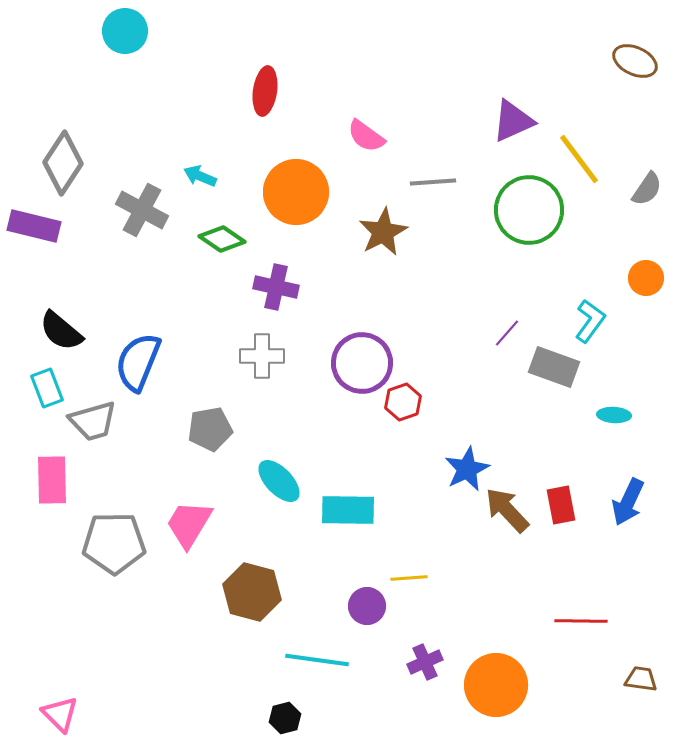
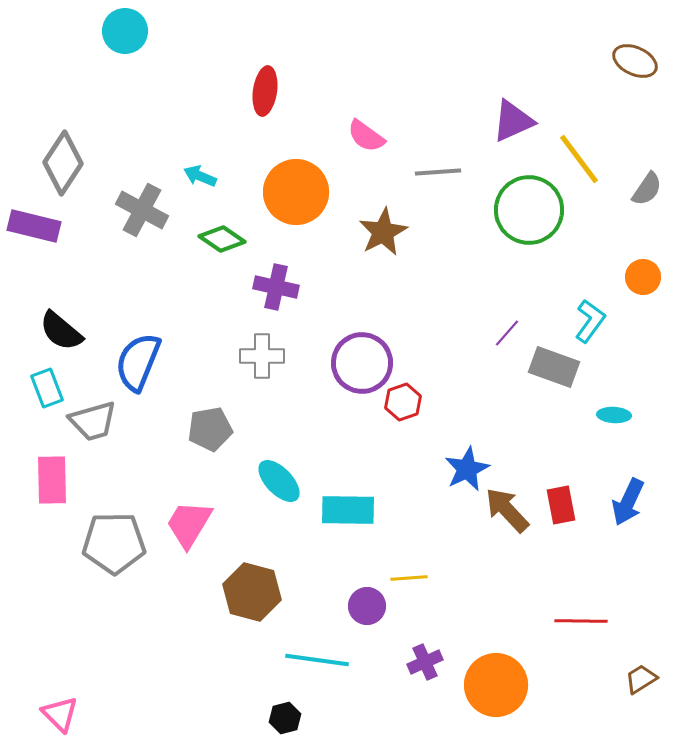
gray line at (433, 182): moved 5 px right, 10 px up
orange circle at (646, 278): moved 3 px left, 1 px up
brown trapezoid at (641, 679): rotated 40 degrees counterclockwise
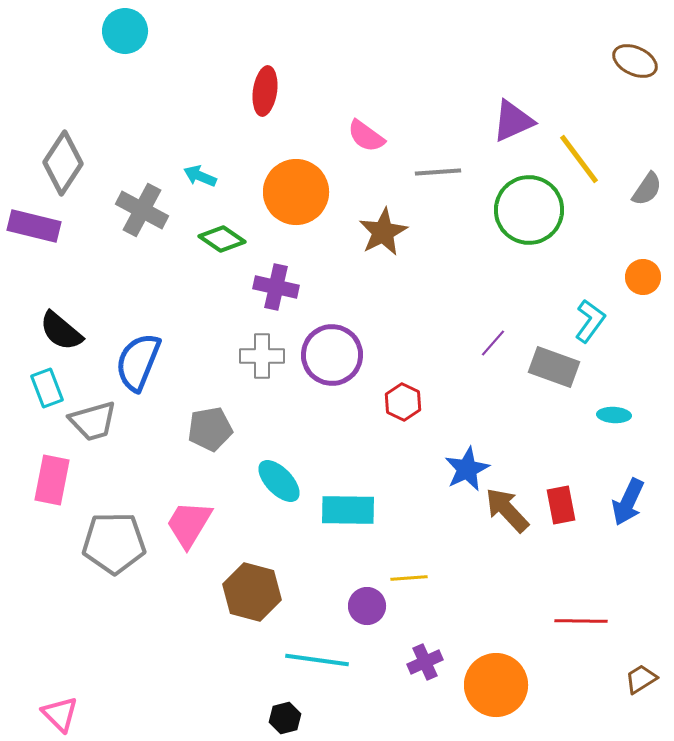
purple line at (507, 333): moved 14 px left, 10 px down
purple circle at (362, 363): moved 30 px left, 8 px up
red hexagon at (403, 402): rotated 15 degrees counterclockwise
pink rectangle at (52, 480): rotated 12 degrees clockwise
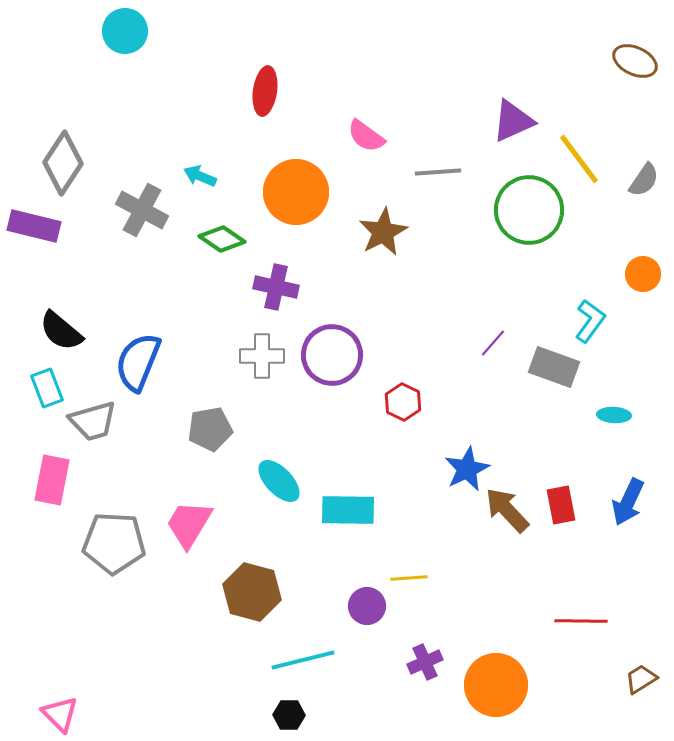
gray semicircle at (647, 189): moved 3 px left, 9 px up
orange circle at (643, 277): moved 3 px up
gray pentagon at (114, 543): rotated 4 degrees clockwise
cyan line at (317, 660): moved 14 px left; rotated 22 degrees counterclockwise
black hexagon at (285, 718): moved 4 px right, 3 px up; rotated 16 degrees clockwise
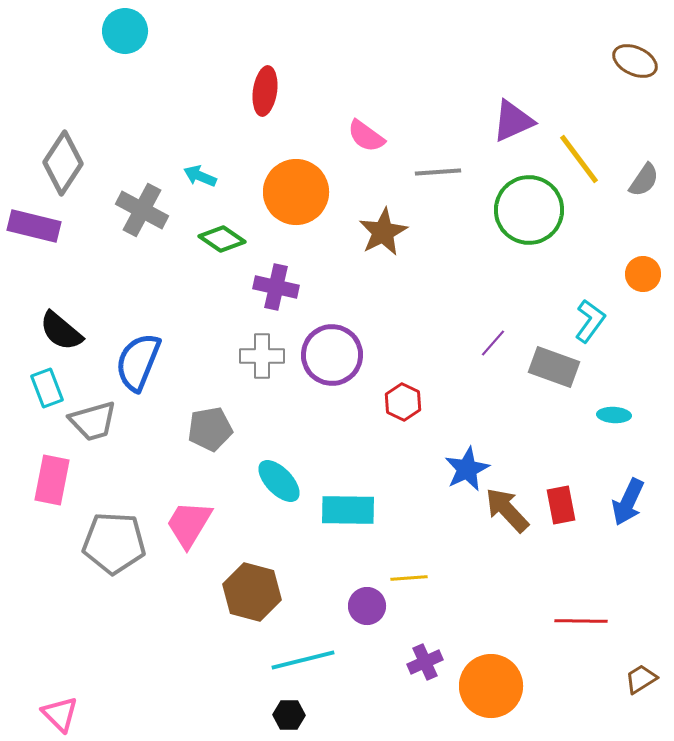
orange circle at (496, 685): moved 5 px left, 1 px down
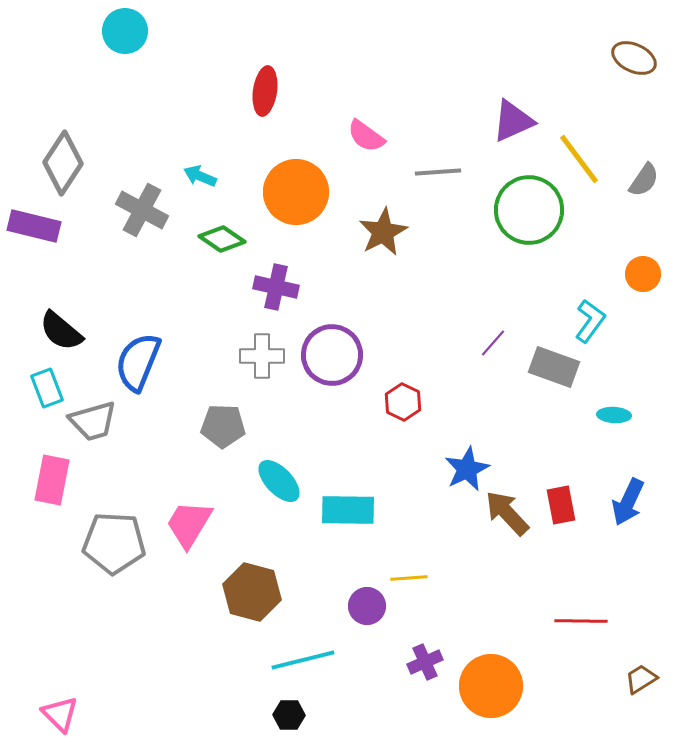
brown ellipse at (635, 61): moved 1 px left, 3 px up
gray pentagon at (210, 429): moved 13 px right, 3 px up; rotated 12 degrees clockwise
brown arrow at (507, 510): moved 3 px down
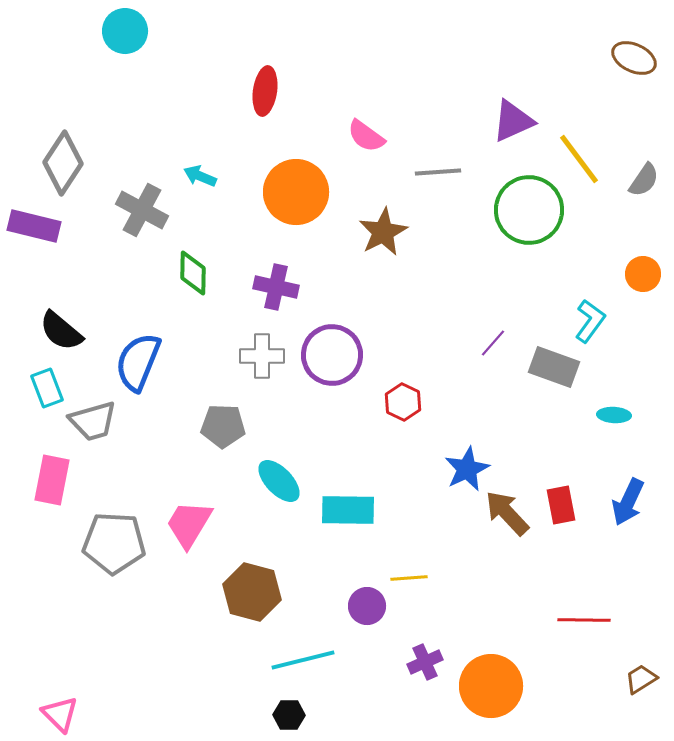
green diamond at (222, 239): moved 29 px left, 34 px down; rotated 57 degrees clockwise
red line at (581, 621): moved 3 px right, 1 px up
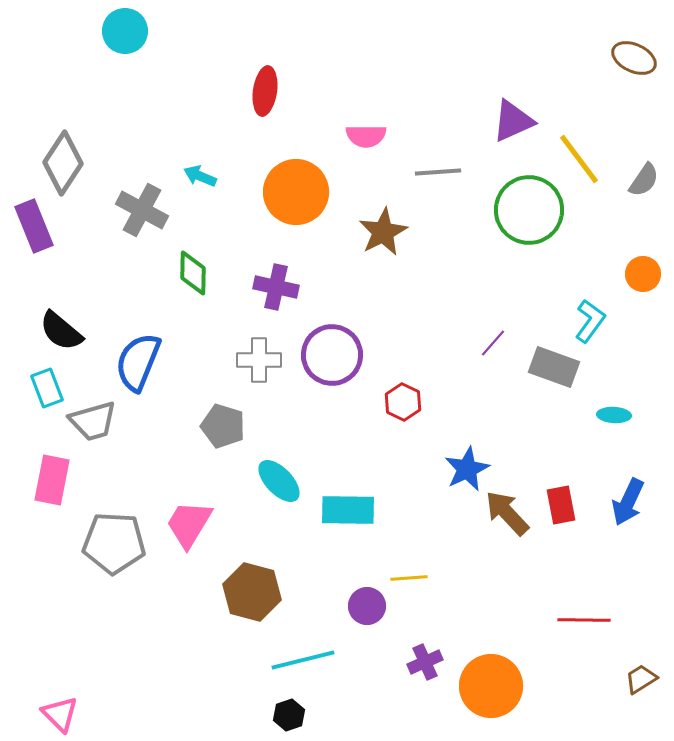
pink semicircle at (366, 136): rotated 36 degrees counterclockwise
purple rectangle at (34, 226): rotated 54 degrees clockwise
gray cross at (262, 356): moved 3 px left, 4 px down
gray pentagon at (223, 426): rotated 15 degrees clockwise
black hexagon at (289, 715): rotated 20 degrees counterclockwise
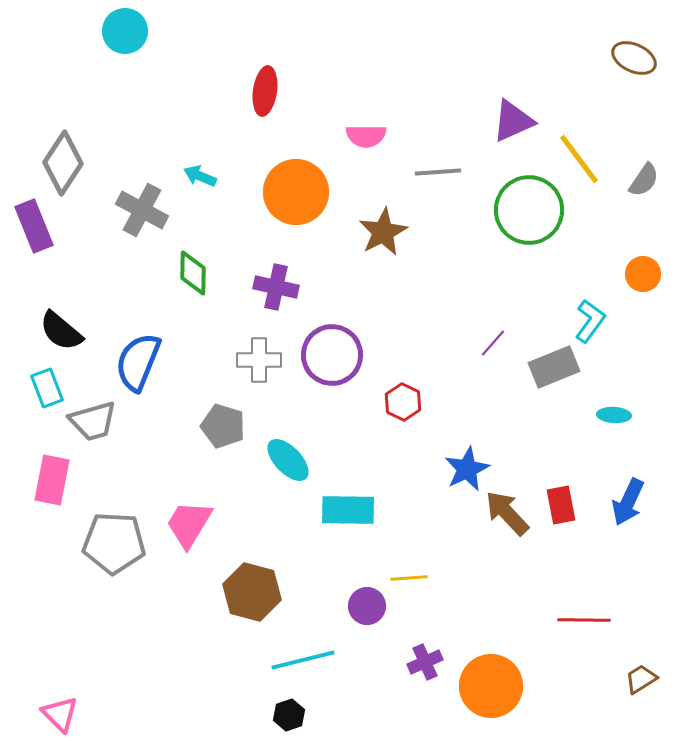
gray rectangle at (554, 367): rotated 42 degrees counterclockwise
cyan ellipse at (279, 481): moved 9 px right, 21 px up
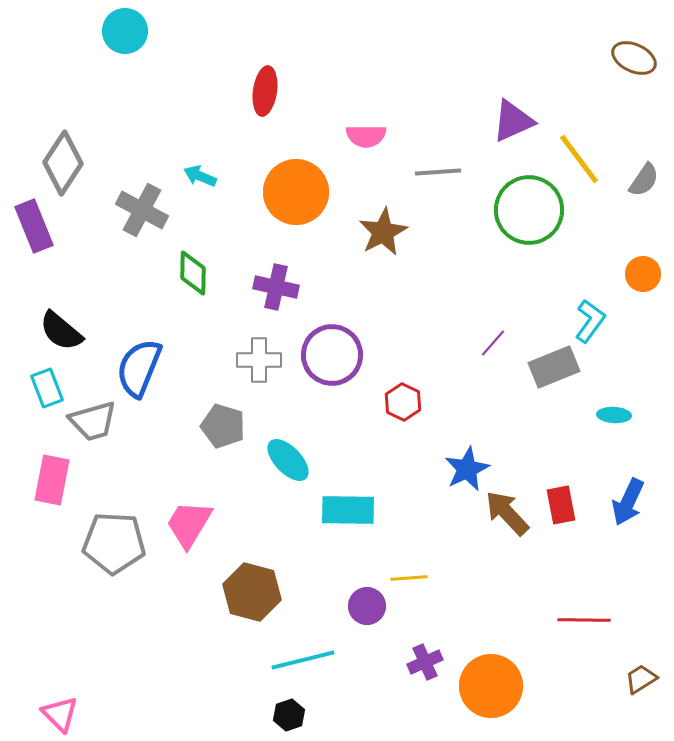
blue semicircle at (138, 362): moved 1 px right, 6 px down
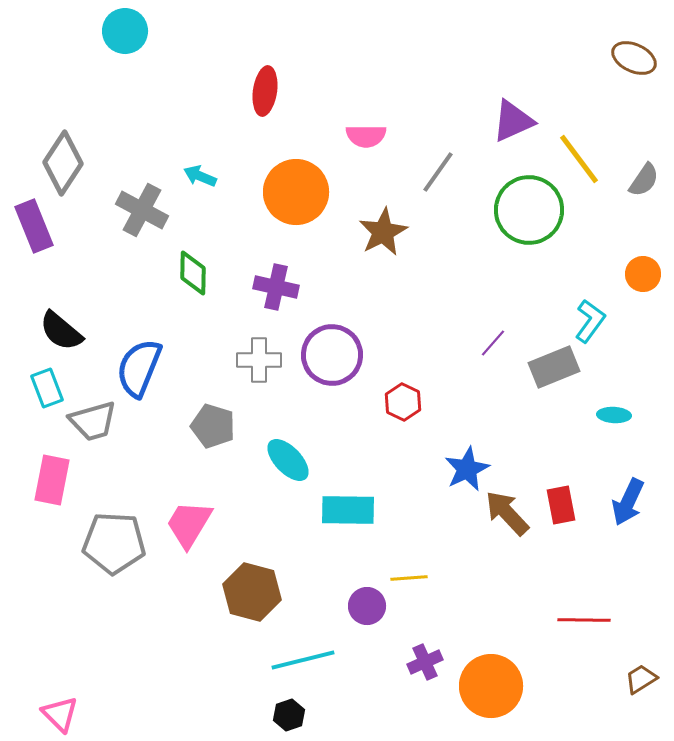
gray line at (438, 172): rotated 51 degrees counterclockwise
gray pentagon at (223, 426): moved 10 px left
